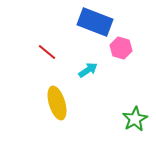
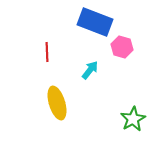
pink hexagon: moved 1 px right, 1 px up
red line: rotated 48 degrees clockwise
cyan arrow: moved 2 px right; rotated 18 degrees counterclockwise
green star: moved 2 px left
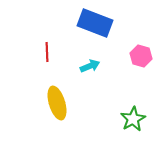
blue rectangle: moved 1 px down
pink hexagon: moved 19 px right, 9 px down
cyan arrow: moved 4 px up; rotated 30 degrees clockwise
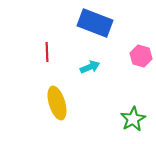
cyan arrow: moved 1 px down
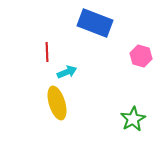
cyan arrow: moved 23 px left, 5 px down
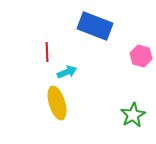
blue rectangle: moved 3 px down
green star: moved 4 px up
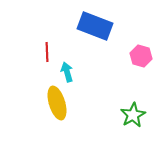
cyan arrow: rotated 84 degrees counterclockwise
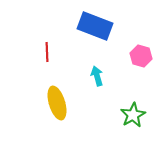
cyan arrow: moved 30 px right, 4 px down
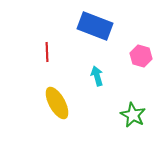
yellow ellipse: rotated 12 degrees counterclockwise
green star: rotated 15 degrees counterclockwise
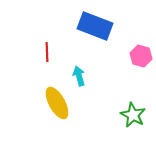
cyan arrow: moved 18 px left
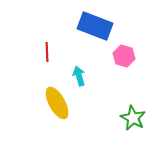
pink hexagon: moved 17 px left
green star: moved 3 px down
